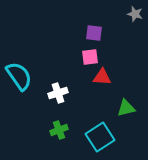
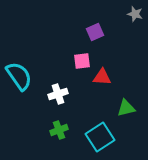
purple square: moved 1 px right, 1 px up; rotated 30 degrees counterclockwise
pink square: moved 8 px left, 4 px down
white cross: moved 1 px down
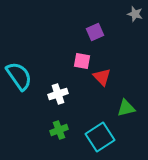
pink square: rotated 18 degrees clockwise
red triangle: rotated 42 degrees clockwise
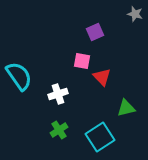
green cross: rotated 12 degrees counterclockwise
